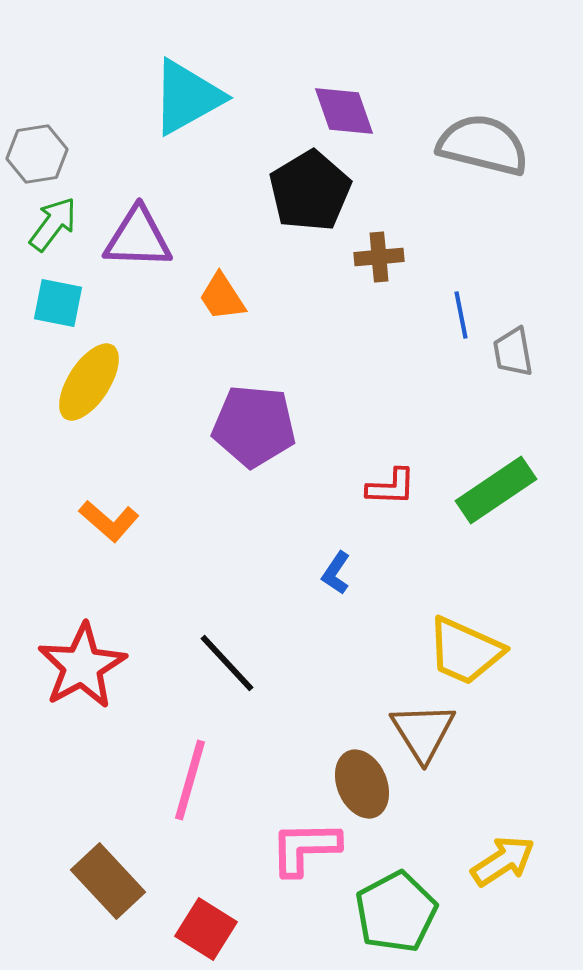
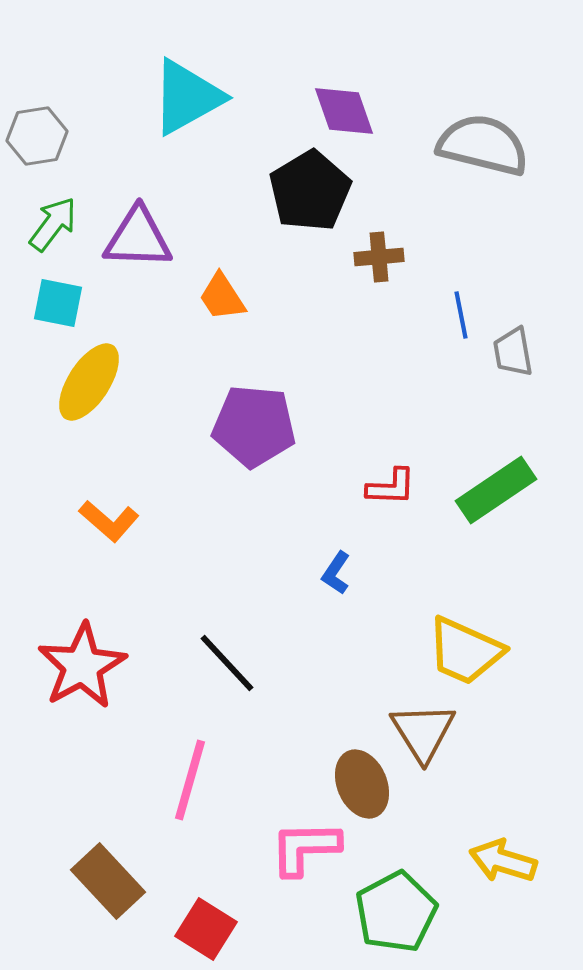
gray hexagon: moved 18 px up
yellow arrow: rotated 130 degrees counterclockwise
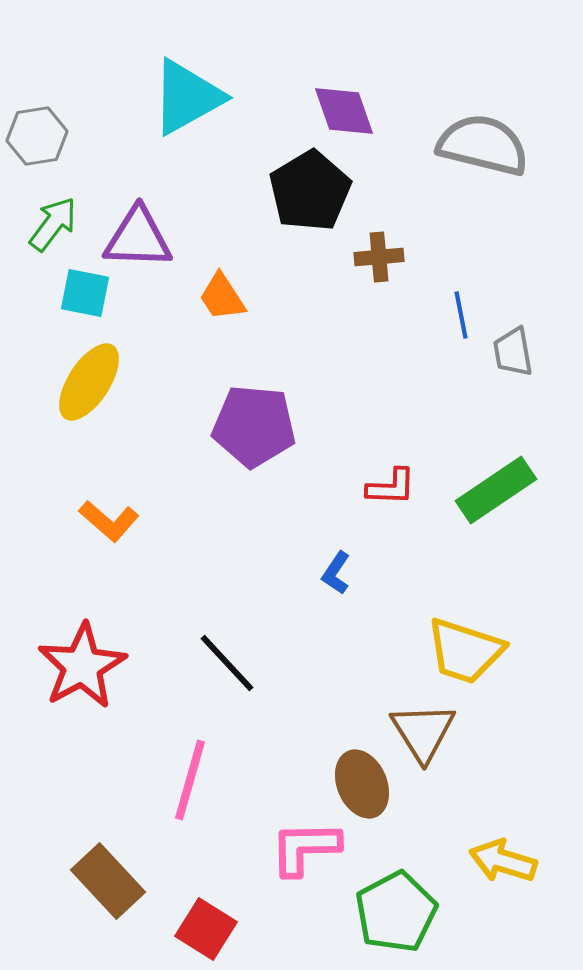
cyan square: moved 27 px right, 10 px up
yellow trapezoid: rotated 6 degrees counterclockwise
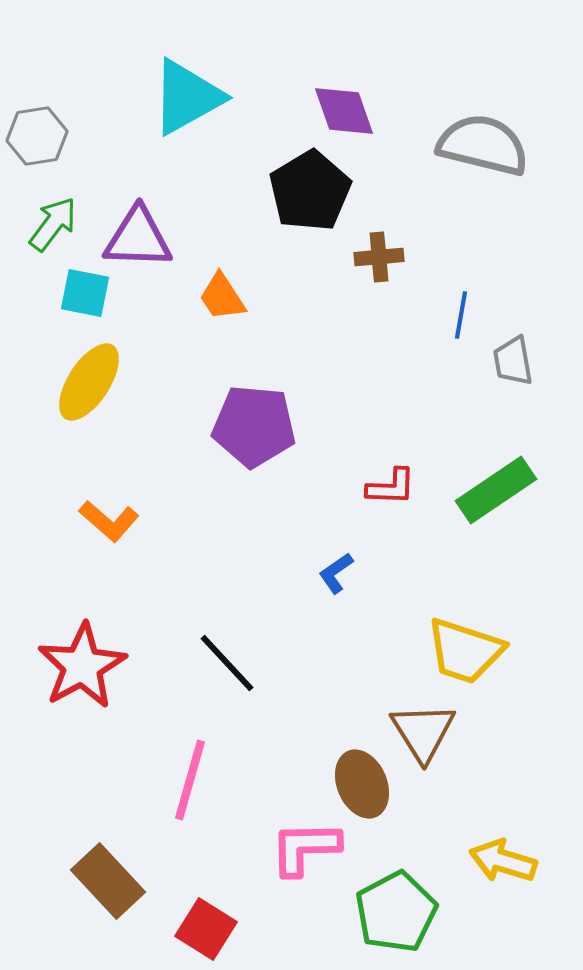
blue line: rotated 21 degrees clockwise
gray trapezoid: moved 9 px down
blue L-shape: rotated 21 degrees clockwise
